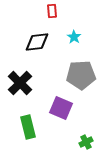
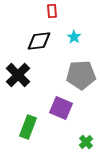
black diamond: moved 2 px right, 1 px up
black cross: moved 2 px left, 8 px up
green rectangle: rotated 35 degrees clockwise
green cross: rotated 16 degrees counterclockwise
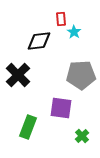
red rectangle: moved 9 px right, 8 px down
cyan star: moved 5 px up
purple square: rotated 15 degrees counterclockwise
green cross: moved 4 px left, 6 px up
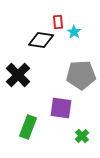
red rectangle: moved 3 px left, 3 px down
black diamond: moved 2 px right, 1 px up; rotated 15 degrees clockwise
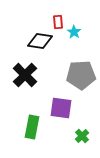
black diamond: moved 1 px left, 1 px down
black cross: moved 7 px right
green rectangle: moved 4 px right; rotated 10 degrees counterclockwise
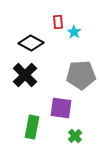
black diamond: moved 9 px left, 2 px down; rotated 20 degrees clockwise
green cross: moved 7 px left
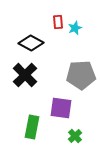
cyan star: moved 1 px right, 4 px up; rotated 16 degrees clockwise
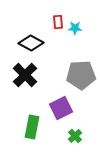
cyan star: rotated 24 degrees clockwise
purple square: rotated 35 degrees counterclockwise
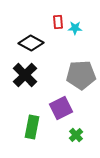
green cross: moved 1 px right, 1 px up
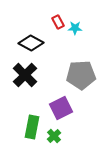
red rectangle: rotated 24 degrees counterclockwise
green cross: moved 22 px left, 1 px down
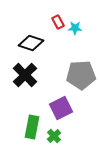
black diamond: rotated 10 degrees counterclockwise
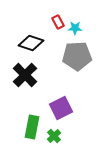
gray pentagon: moved 4 px left, 19 px up
